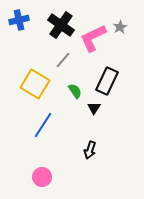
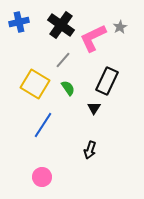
blue cross: moved 2 px down
green semicircle: moved 7 px left, 3 px up
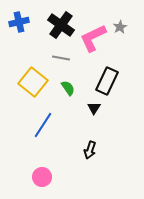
gray line: moved 2 px left, 2 px up; rotated 60 degrees clockwise
yellow square: moved 2 px left, 2 px up; rotated 8 degrees clockwise
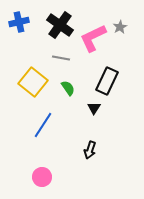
black cross: moved 1 px left
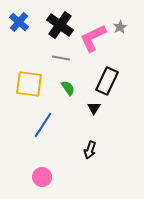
blue cross: rotated 36 degrees counterclockwise
yellow square: moved 4 px left, 2 px down; rotated 32 degrees counterclockwise
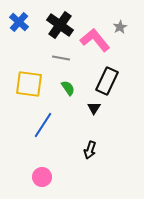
pink L-shape: moved 2 px right, 2 px down; rotated 76 degrees clockwise
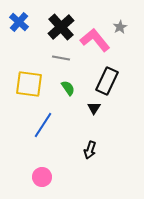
black cross: moved 1 px right, 2 px down; rotated 12 degrees clockwise
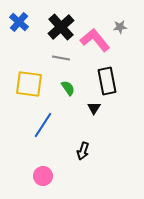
gray star: rotated 24 degrees clockwise
black rectangle: rotated 36 degrees counterclockwise
black arrow: moved 7 px left, 1 px down
pink circle: moved 1 px right, 1 px up
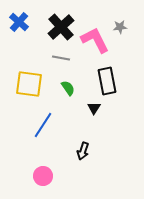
pink L-shape: rotated 12 degrees clockwise
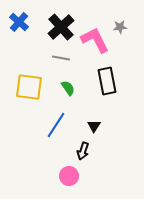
yellow square: moved 3 px down
black triangle: moved 18 px down
blue line: moved 13 px right
pink circle: moved 26 px right
